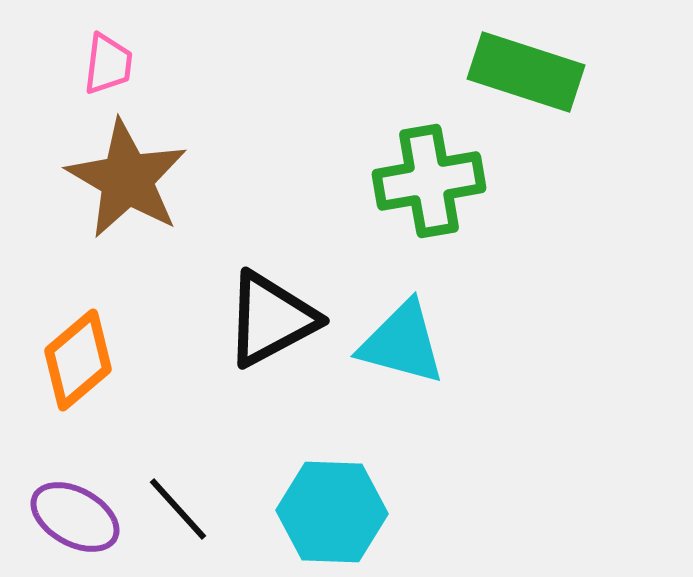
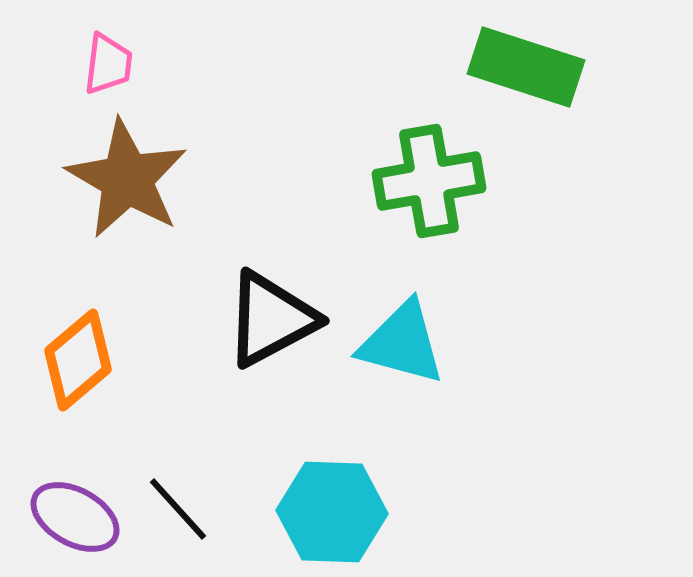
green rectangle: moved 5 px up
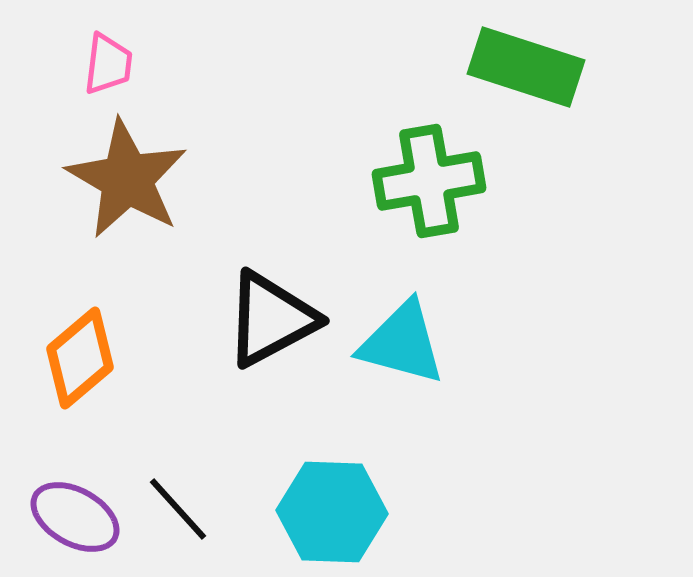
orange diamond: moved 2 px right, 2 px up
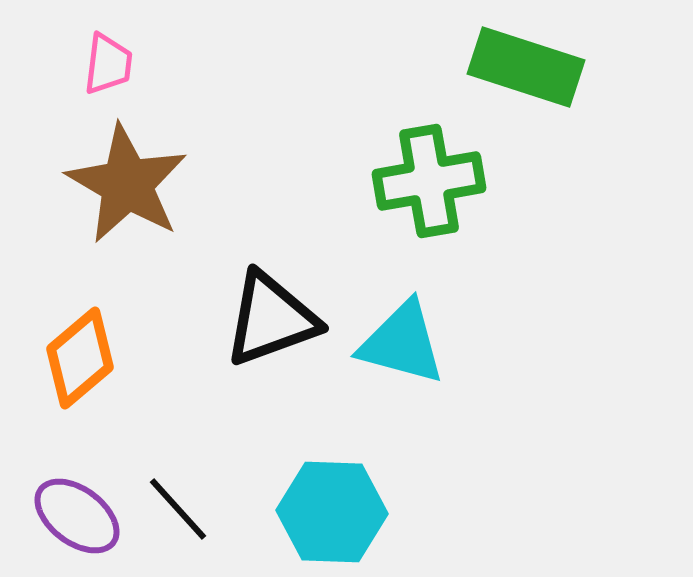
brown star: moved 5 px down
black triangle: rotated 8 degrees clockwise
purple ellipse: moved 2 px right, 1 px up; rotated 8 degrees clockwise
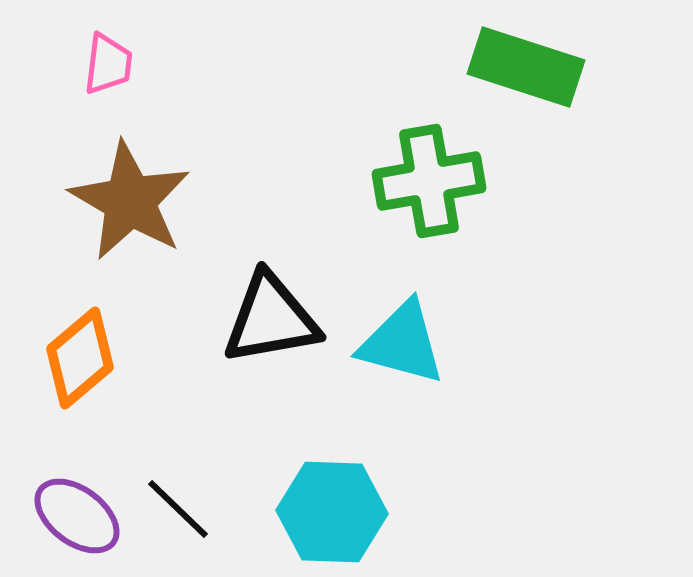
brown star: moved 3 px right, 17 px down
black triangle: rotated 10 degrees clockwise
black line: rotated 4 degrees counterclockwise
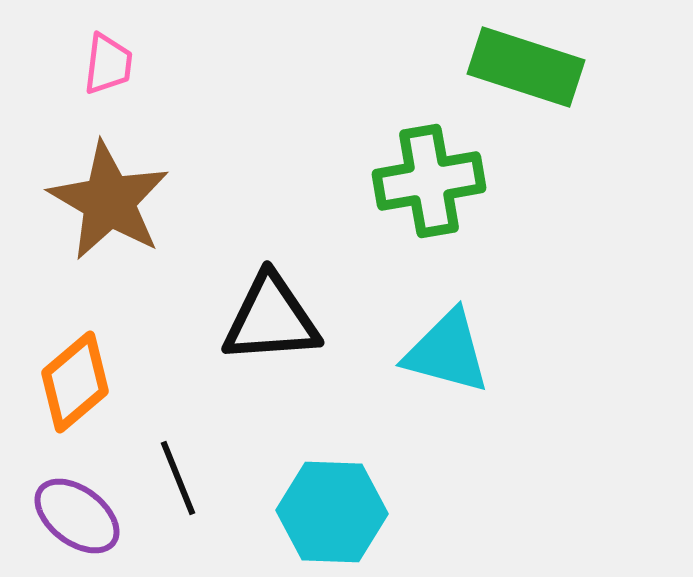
brown star: moved 21 px left
black triangle: rotated 6 degrees clockwise
cyan triangle: moved 45 px right, 9 px down
orange diamond: moved 5 px left, 24 px down
black line: moved 31 px up; rotated 24 degrees clockwise
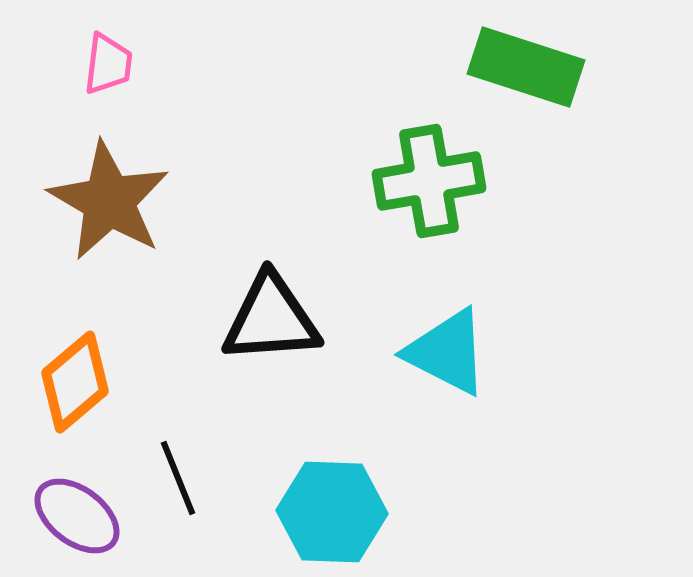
cyan triangle: rotated 12 degrees clockwise
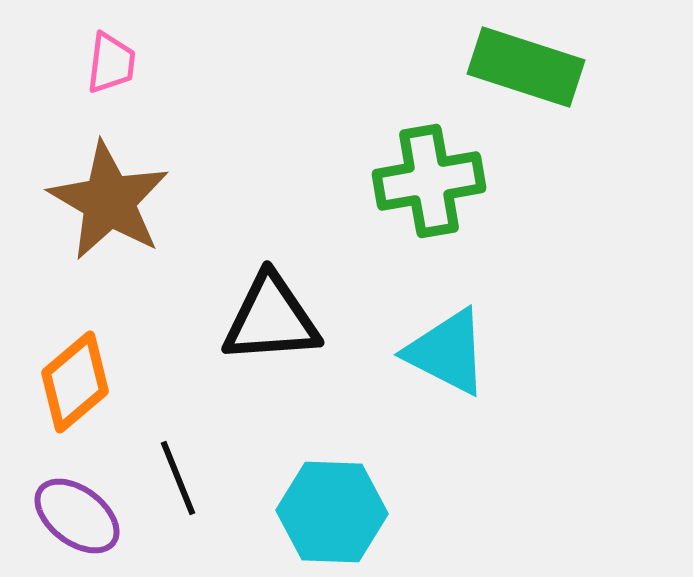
pink trapezoid: moved 3 px right, 1 px up
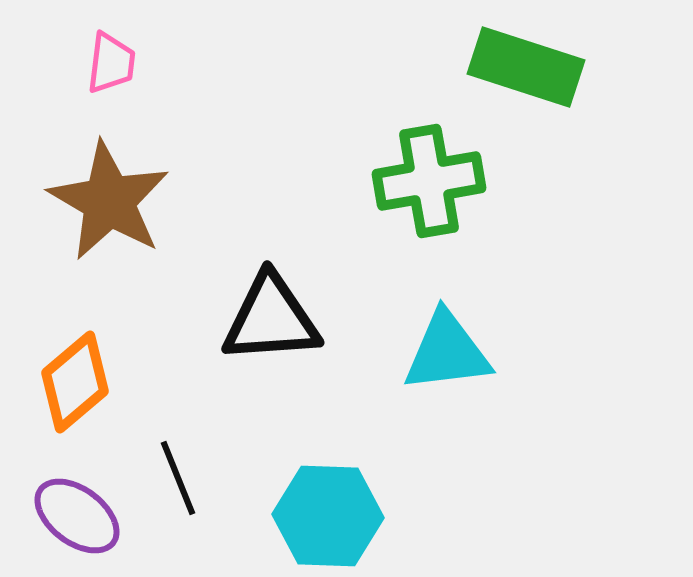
cyan triangle: rotated 34 degrees counterclockwise
cyan hexagon: moved 4 px left, 4 px down
